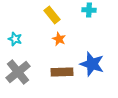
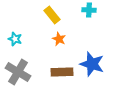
gray cross: rotated 20 degrees counterclockwise
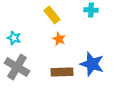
cyan cross: moved 2 px right
cyan star: moved 1 px left, 1 px up
gray cross: moved 1 px left, 5 px up
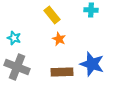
gray cross: rotated 10 degrees counterclockwise
